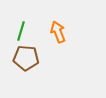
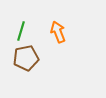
brown pentagon: rotated 15 degrees counterclockwise
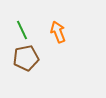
green line: moved 1 px right, 1 px up; rotated 42 degrees counterclockwise
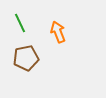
green line: moved 2 px left, 7 px up
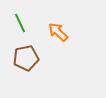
orange arrow: rotated 25 degrees counterclockwise
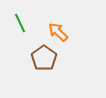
brown pentagon: moved 18 px right; rotated 25 degrees counterclockwise
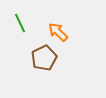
brown pentagon: rotated 10 degrees clockwise
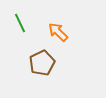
brown pentagon: moved 2 px left, 5 px down
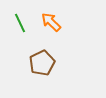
orange arrow: moved 7 px left, 10 px up
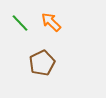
green line: rotated 18 degrees counterclockwise
